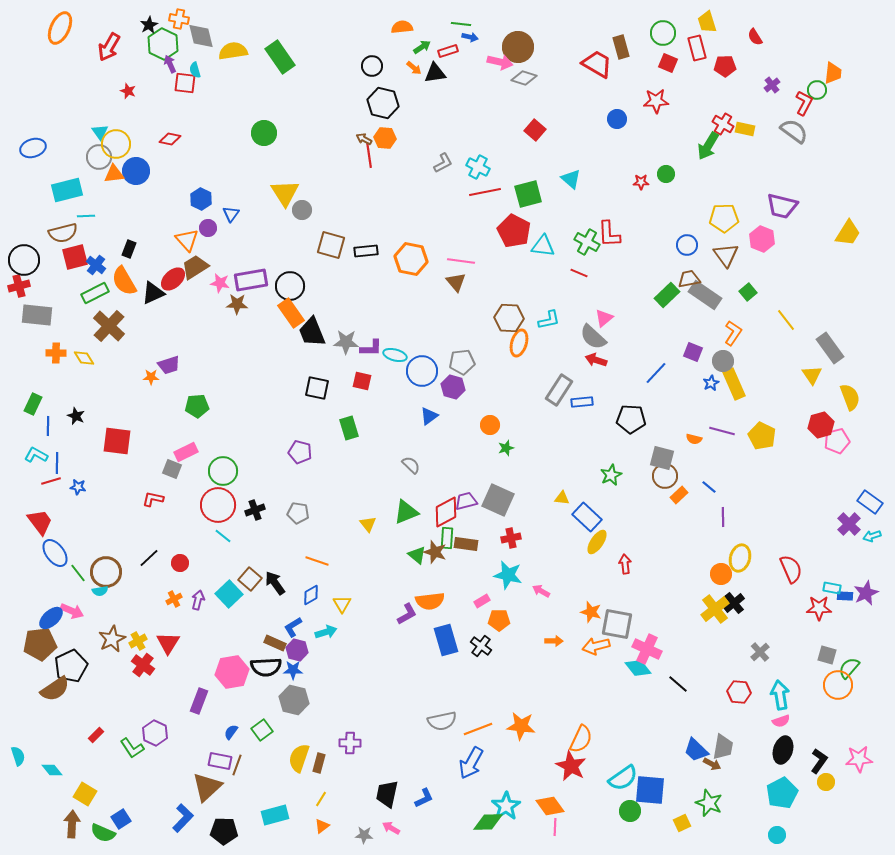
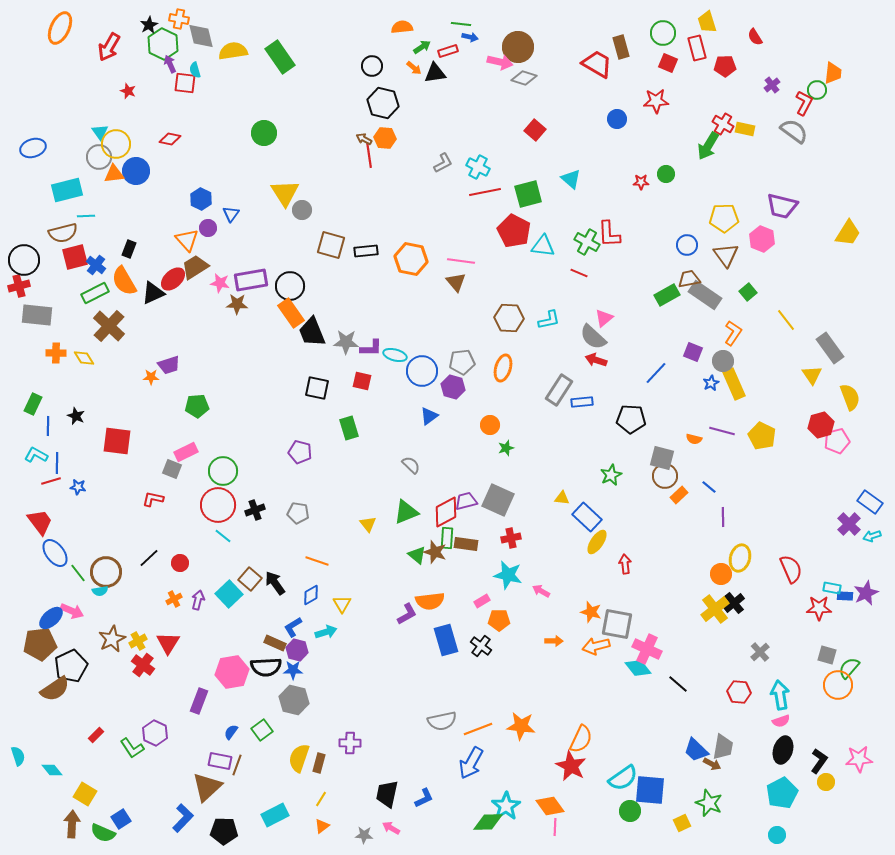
green rectangle at (667, 295): rotated 15 degrees clockwise
orange ellipse at (519, 343): moved 16 px left, 25 px down
cyan rectangle at (275, 815): rotated 12 degrees counterclockwise
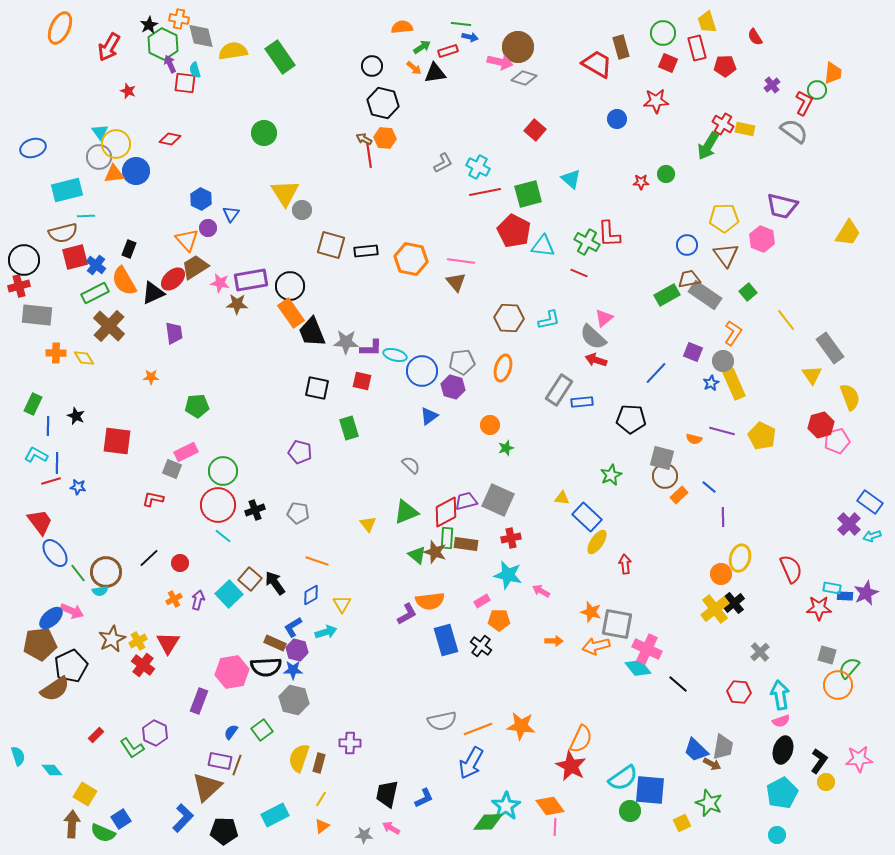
purple trapezoid at (169, 365): moved 5 px right, 32 px up; rotated 80 degrees counterclockwise
